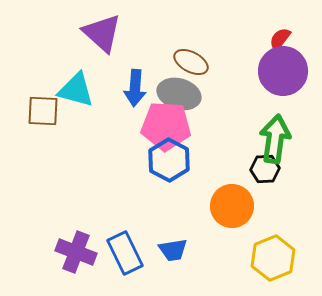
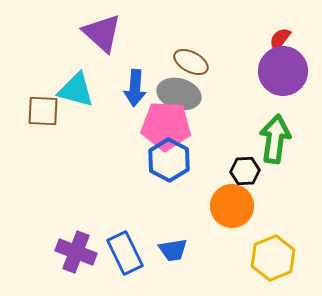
black hexagon: moved 20 px left, 2 px down
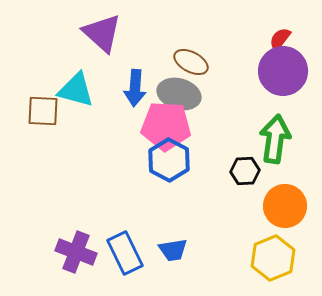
orange circle: moved 53 px right
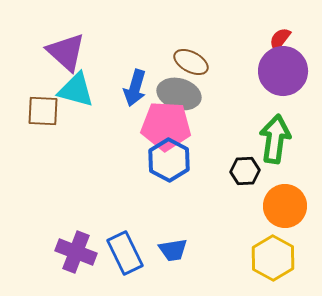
purple triangle: moved 36 px left, 19 px down
blue arrow: rotated 12 degrees clockwise
yellow hexagon: rotated 9 degrees counterclockwise
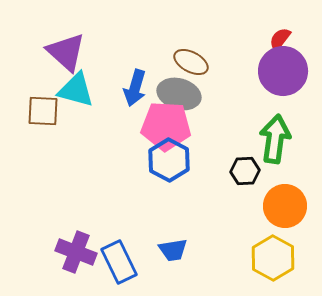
blue rectangle: moved 6 px left, 9 px down
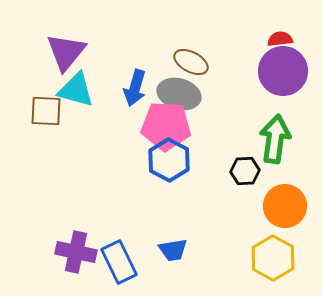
red semicircle: rotated 45 degrees clockwise
purple triangle: rotated 27 degrees clockwise
brown square: moved 3 px right
purple cross: rotated 9 degrees counterclockwise
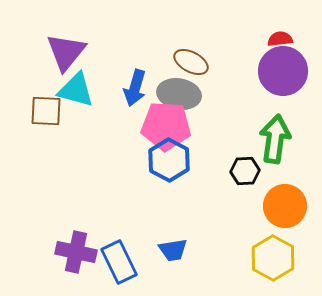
gray ellipse: rotated 6 degrees counterclockwise
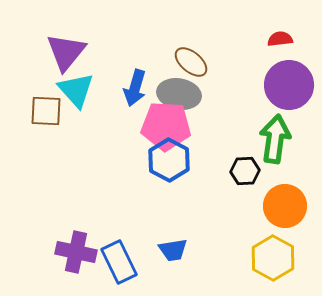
brown ellipse: rotated 12 degrees clockwise
purple circle: moved 6 px right, 14 px down
cyan triangle: rotated 33 degrees clockwise
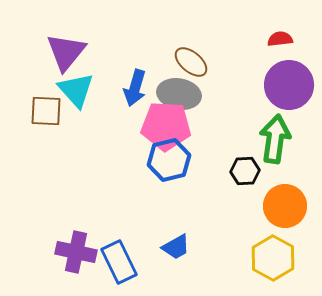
blue hexagon: rotated 18 degrees clockwise
blue trapezoid: moved 3 px right, 3 px up; rotated 20 degrees counterclockwise
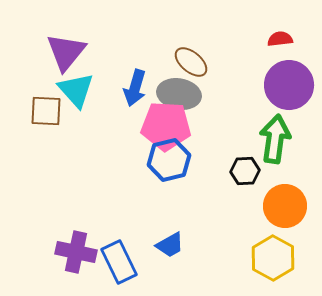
blue trapezoid: moved 6 px left, 2 px up
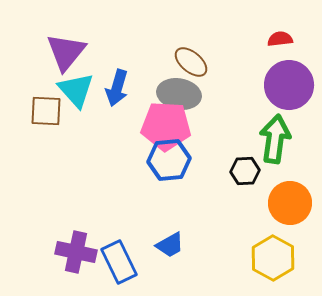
blue arrow: moved 18 px left
blue hexagon: rotated 9 degrees clockwise
orange circle: moved 5 px right, 3 px up
